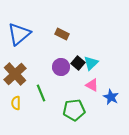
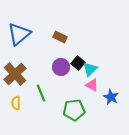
brown rectangle: moved 2 px left, 3 px down
cyan triangle: moved 1 px left, 6 px down
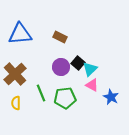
blue triangle: moved 1 px right; rotated 35 degrees clockwise
green pentagon: moved 9 px left, 12 px up
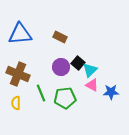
cyan triangle: moved 1 px down
brown cross: moved 3 px right; rotated 25 degrees counterclockwise
blue star: moved 5 px up; rotated 28 degrees counterclockwise
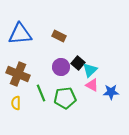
brown rectangle: moved 1 px left, 1 px up
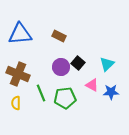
cyan triangle: moved 17 px right, 6 px up
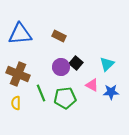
black square: moved 2 px left
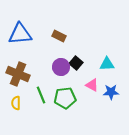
cyan triangle: rotated 42 degrees clockwise
green line: moved 2 px down
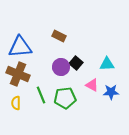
blue triangle: moved 13 px down
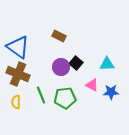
blue triangle: moved 2 px left; rotated 40 degrees clockwise
yellow semicircle: moved 1 px up
